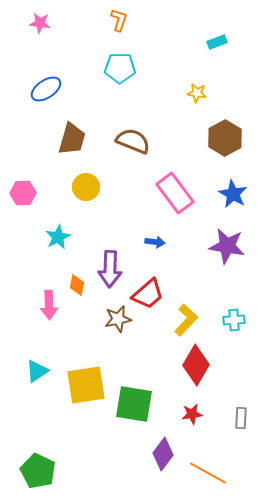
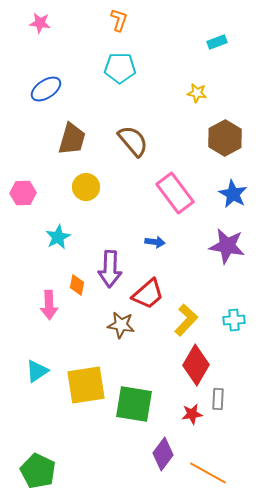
brown semicircle: rotated 28 degrees clockwise
brown star: moved 3 px right, 6 px down; rotated 20 degrees clockwise
gray rectangle: moved 23 px left, 19 px up
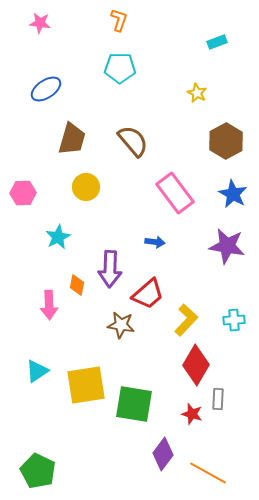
yellow star: rotated 18 degrees clockwise
brown hexagon: moved 1 px right, 3 px down
red star: rotated 25 degrees clockwise
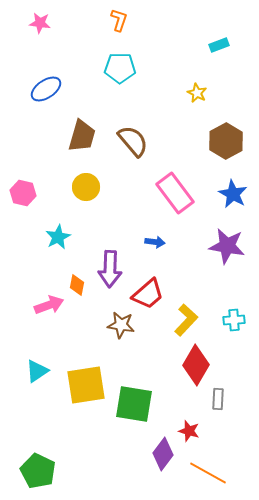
cyan rectangle: moved 2 px right, 3 px down
brown trapezoid: moved 10 px right, 3 px up
pink hexagon: rotated 15 degrees clockwise
pink arrow: rotated 108 degrees counterclockwise
red star: moved 3 px left, 17 px down
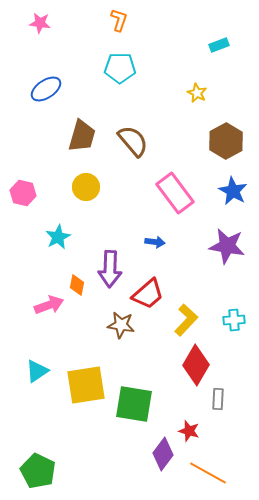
blue star: moved 3 px up
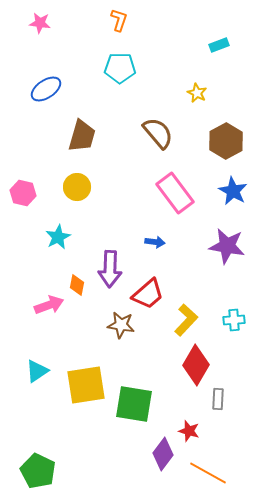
brown semicircle: moved 25 px right, 8 px up
yellow circle: moved 9 px left
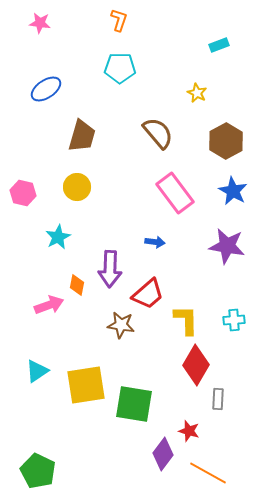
yellow L-shape: rotated 44 degrees counterclockwise
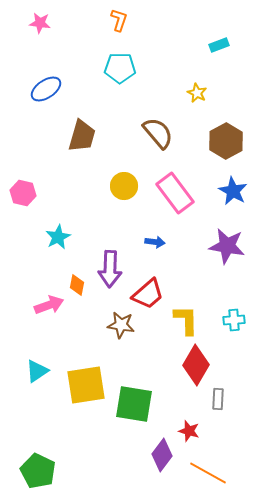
yellow circle: moved 47 px right, 1 px up
purple diamond: moved 1 px left, 1 px down
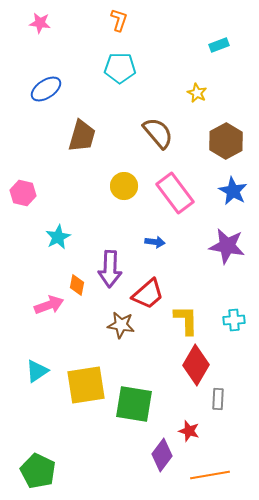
orange line: moved 2 px right, 2 px down; rotated 39 degrees counterclockwise
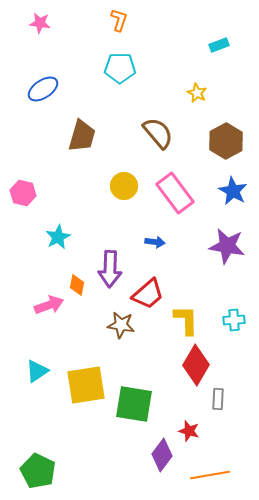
blue ellipse: moved 3 px left
